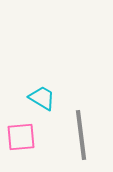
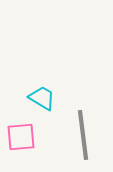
gray line: moved 2 px right
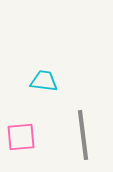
cyan trapezoid: moved 2 px right, 17 px up; rotated 24 degrees counterclockwise
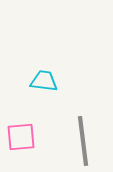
gray line: moved 6 px down
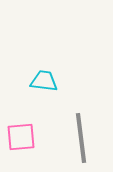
gray line: moved 2 px left, 3 px up
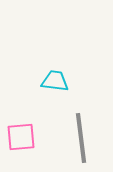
cyan trapezoid: moved 11 px right
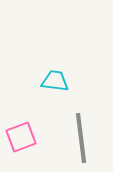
pink square: rotated 16 degrees counterclockwise
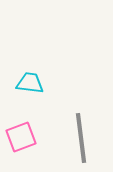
cyan trapezoid: moved 25 px left, 2 px down
